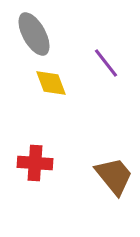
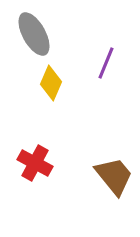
purple line: rotated 60 degrees clockwise
yellow diamond: rotated 44 degrees clockwise
red cross: rotated 24 degrees clockwise
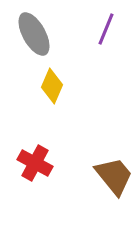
purple line: moved 34 px up
yellow diamond: moved 1 px right, 3 px down
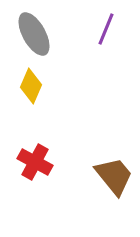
yellow diamond: moved 21 px left
red cross: moved 1 px up
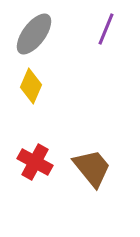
gray ellipse: rotated 66 degrees clockwise
brown trapezoid: moved 22 px left, 8 px up
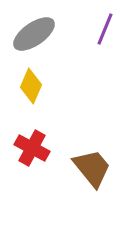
purple line: moved 1 px left
gray ellipse: rotated 18 degrees clockwise
red cross: moved 3 px left, 14 px up
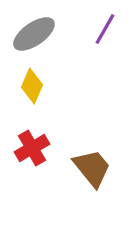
purple line: rotated 8 degrees clockwise
yellow diamond: moved 1 px right
red cross: rotated 32 degrees clockwise
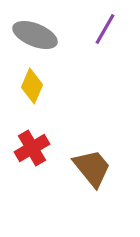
gray ellipse: moved 1 px right, 1 px down; rotated 57 degrees clockwise
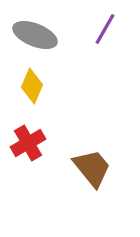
red cross: moved 4 px left, 5 px up
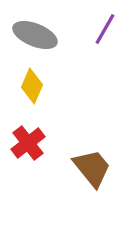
red cross: rotated 8 degrees counterclockwise
